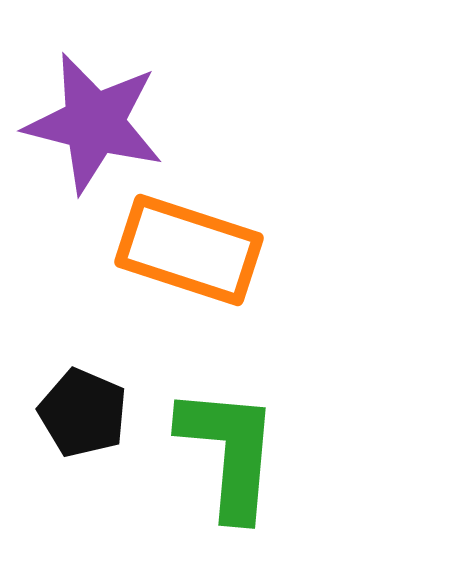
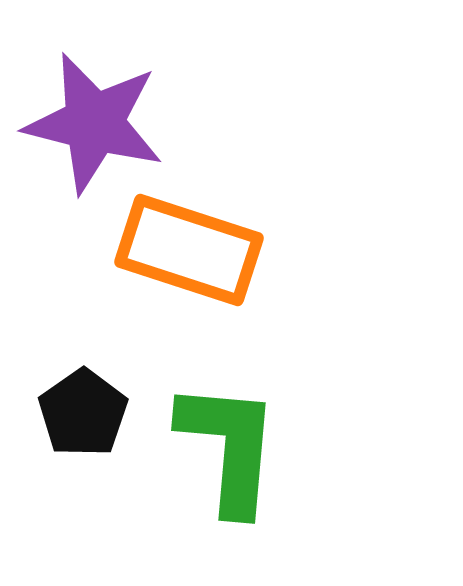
black pentagon: rotated 14 degrees clockwise
green L-shape: moved 5 px up
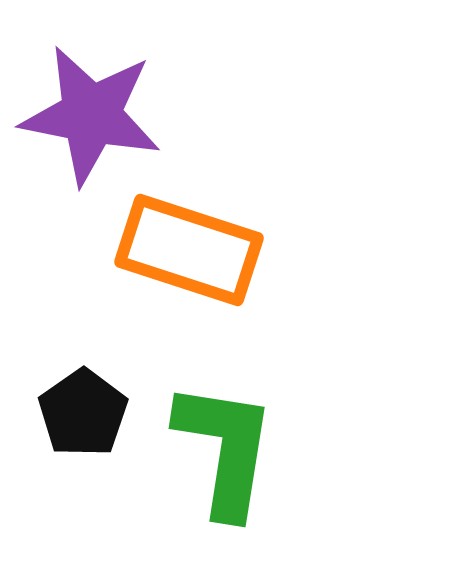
purple star: moved 3 px left, 8 px up; rotated 3 degrees counterclockwise
green L-shape: moved 4 px left, 2 px down; rotated 4 degrees clockwise
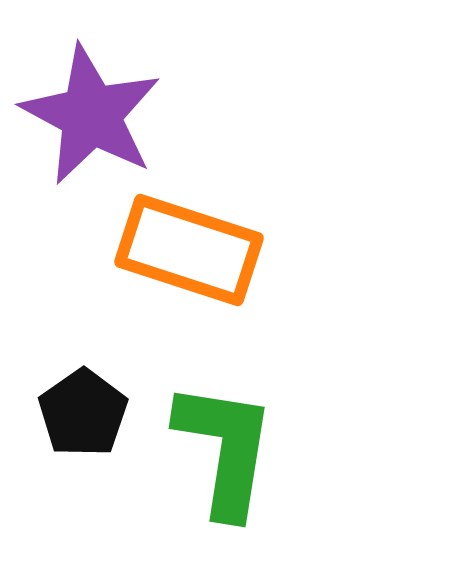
purple star: rotated 17 degrees clockwise
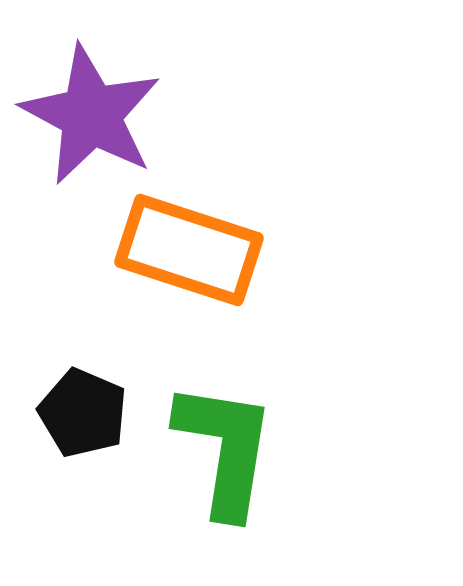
black pentagon: rotated 14 degrees counterclockwise
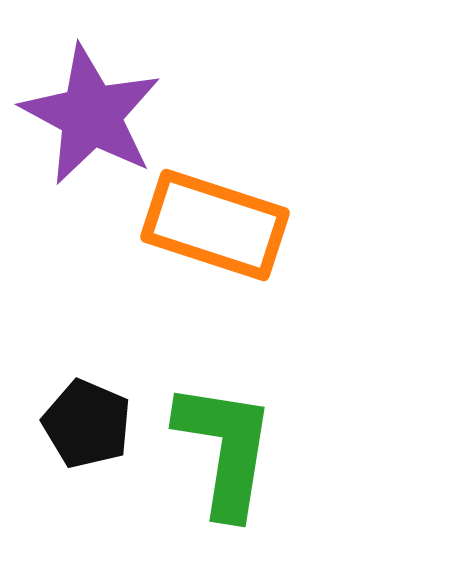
orange rectangle: moved 26 px right, 25 px up
black pentagon: moved 4 px right, 11 px down
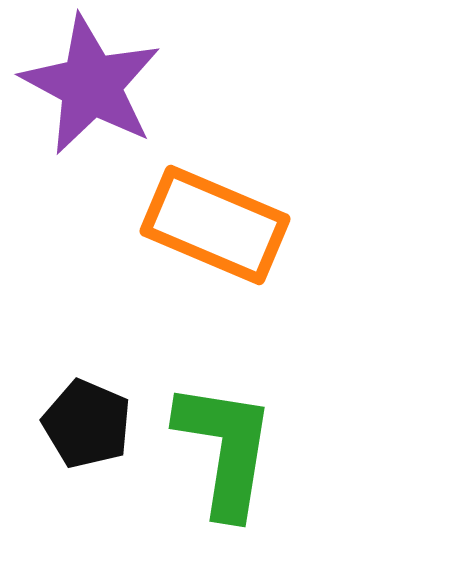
purple star: moved 30 px up
orange rectangle: rotated 5 degrees clockwise
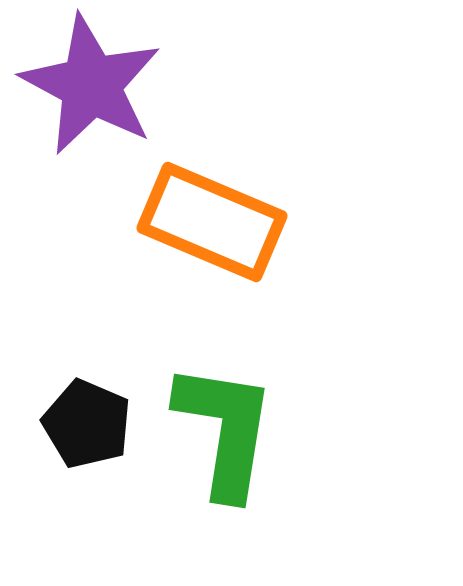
orange rectangle: moved 3 px left, 3 px up
green L-shape: moved 19 px up
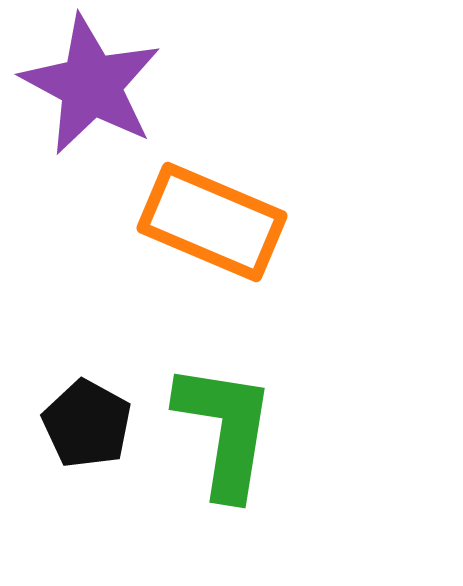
black pentagon: rotated 6 degrees clockwise
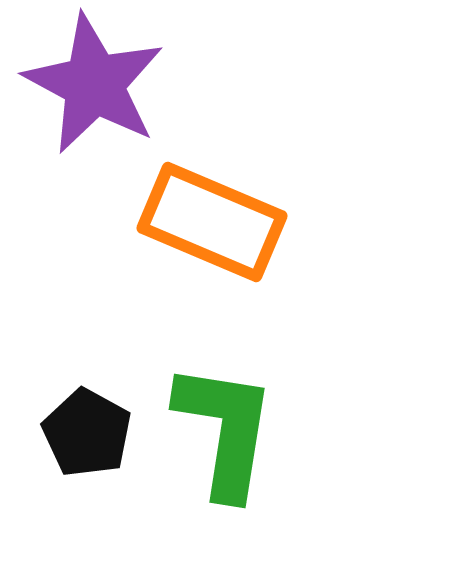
purple star: moved 3 px right, 1 px up
black pentagon: moved 9 px down
